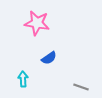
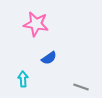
pink star: moved 1 px left, 1 px down
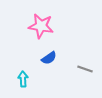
pink star: moved 5 px right, 2 px down
gray line: moved 4 px right, 18 px up
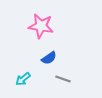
gray line: moved 22 px left, 10 px down
cyan arrow: rotated 126 degrees counterclockwise
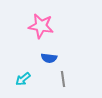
blue semicircle: rotated 42 degrees clockwise
gray line: rotated 63 degrees clockwise
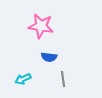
blue semicircle: moved 1 px up
cyan arrow: rotated 14 degrees clockwise
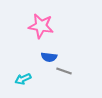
gray line: moved 1 px right, 8 px up; rotated 63 degrees counterclockwise
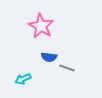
pink star: rotated 20 degrees clockwise
gray line: moved 3 px right, 3 px up
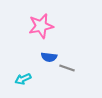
pink star: rotated 30 degrees clockwise
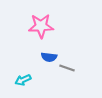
pink star: rotated 10 degrees clockwise
cyan arrow: moved 1 px down
